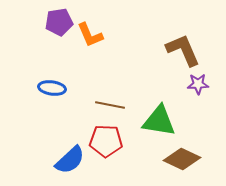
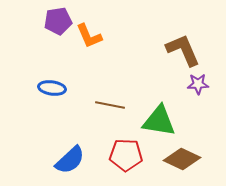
purple pentagon: moved 1 px left, 1 px up
orange L-shape: moved 1 px left, 1 px down
red pentagon: moved 20 px right, 14 px down
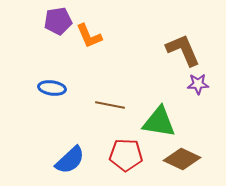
green triangle: moved 1 px down
